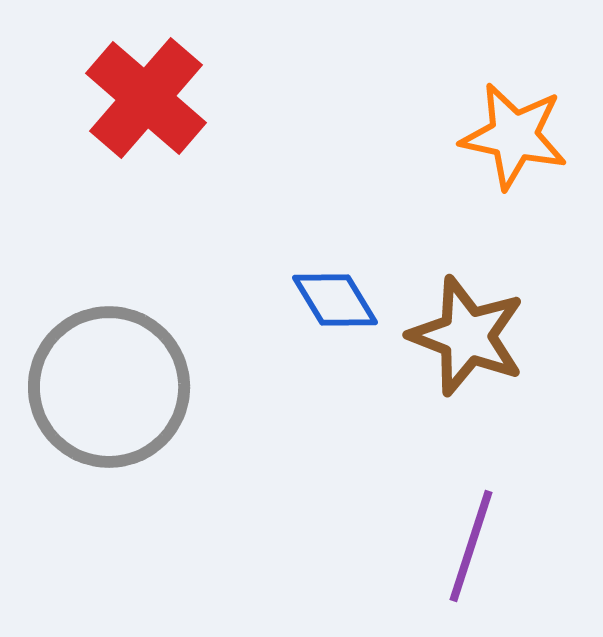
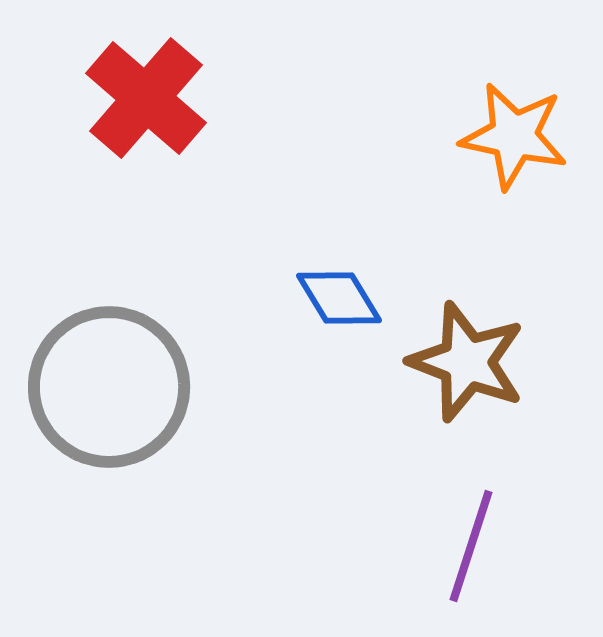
blue diamond: moved 4 px right, 2 px up
brown star: moved 26 px down
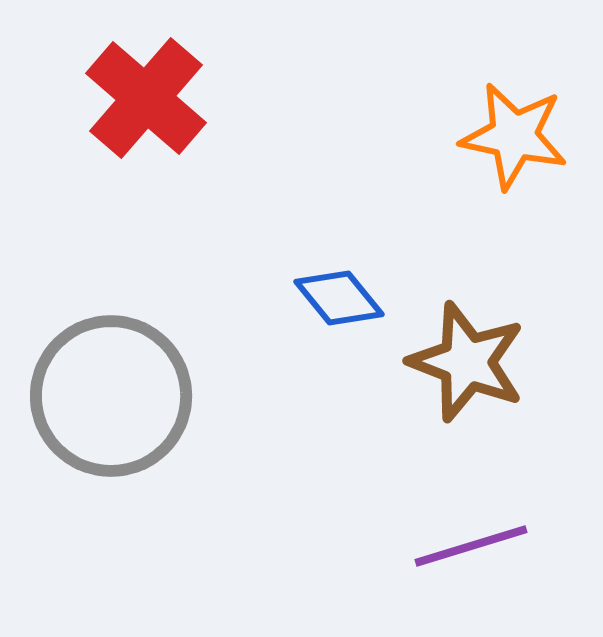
blue diamond: rotated 8 degrees counterclockwise
gray circle: moved 2 px right, 9 px down
purple line: rotated 55 degrees clockwise
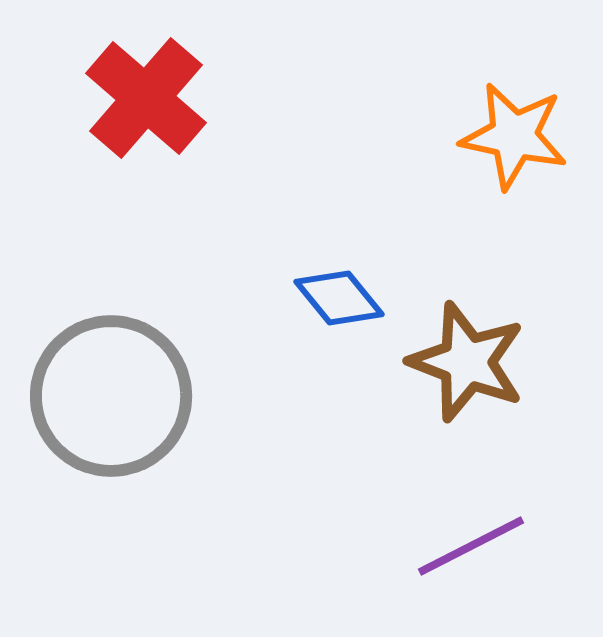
purple line: rotated 10 degrees counterclockwise
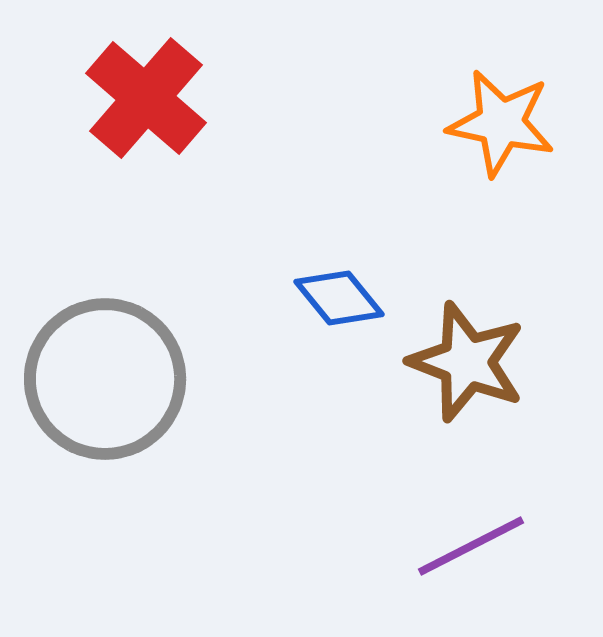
orange star: moved 13 px left, 13 px up
gray circle: moved 6 px left, 17 px up
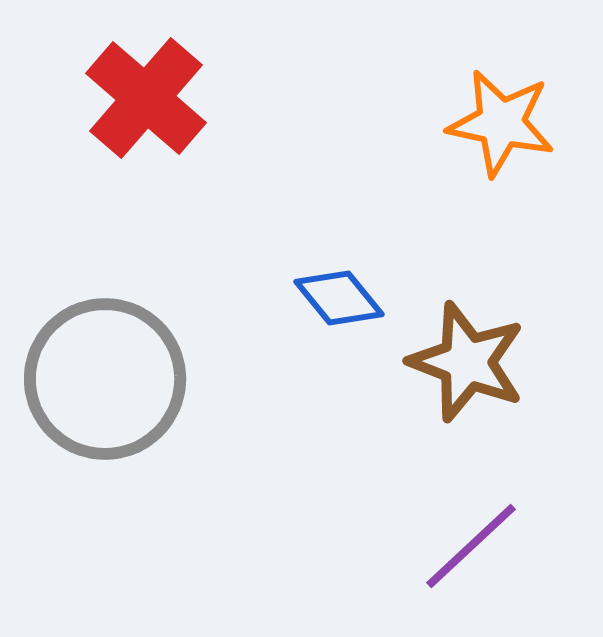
purple line: rotated 16 degrees counterclockwise
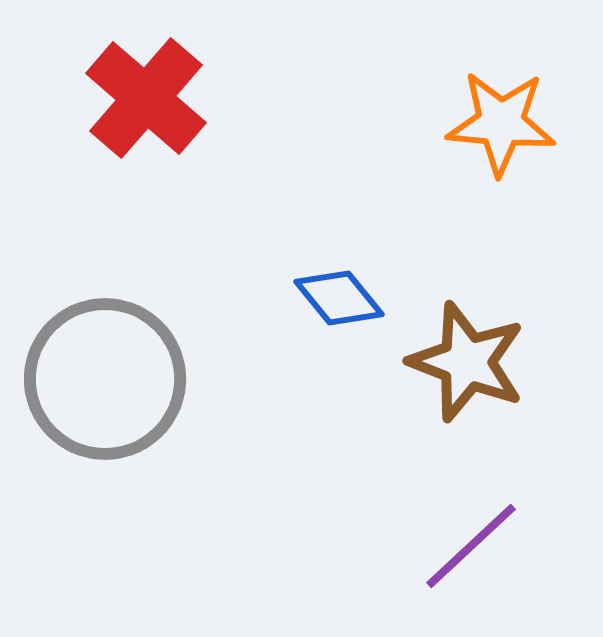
orange star: rotated 7 degrees counterclockwise
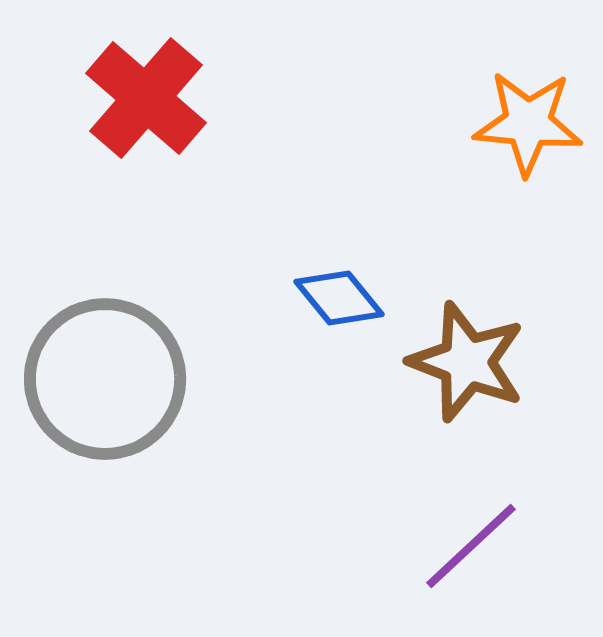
orange star: moved 27 px right
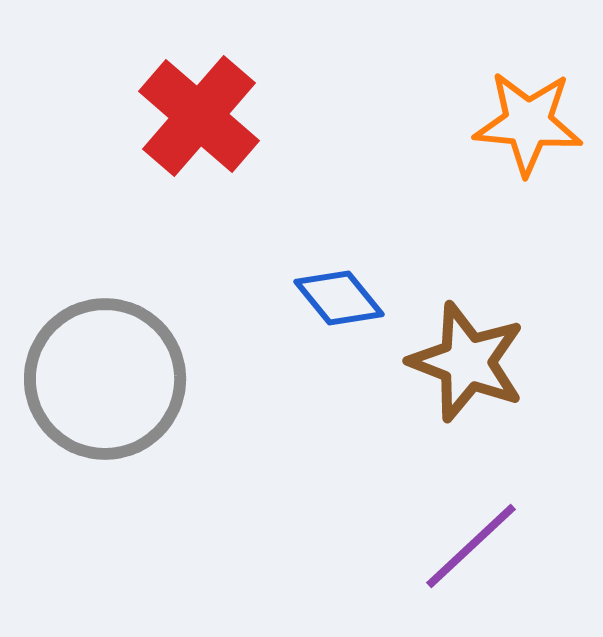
red cross: moved 53 px right, 18 px down
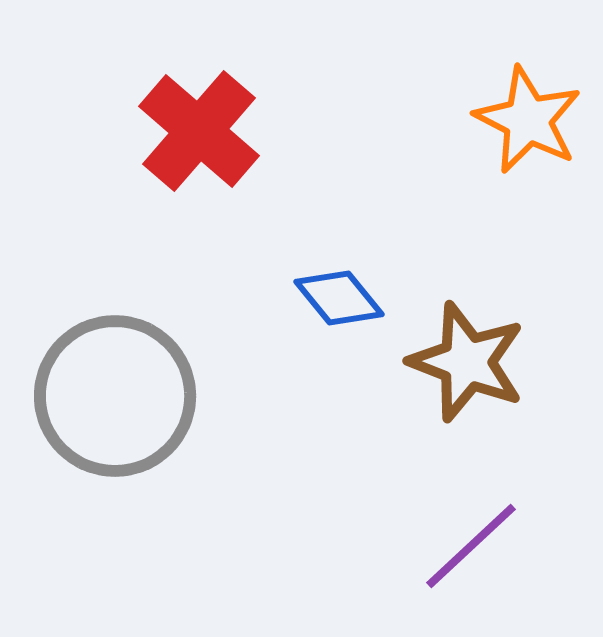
red cross: moved 15 px down
orange star: moved 3 px up; rotated 22 degrees clockwise
gray circle: moved 10 px right, 17 px down
